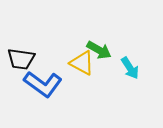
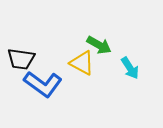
green arrow: moved 5 px up
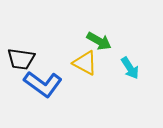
green arrow: moved 4 px up
yellow triangle: moved 3 px right
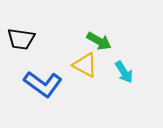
black trapezoid: moved 20 px up
yellow triangle: moved 2 px down
cyan arrow: moved 6 px left, 4 px down
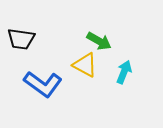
cyan arrow: rotated 125 degrees counterclockwise
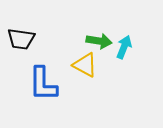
green arrow: rotated 20 degrees counterclockwise
cyan arrow: moved 25 px up
blue L-shape: rotated 54 degrees clockwise
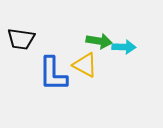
cyan arrow: rotated 70 degrees clockwise
blue L-shape: moved 10 px right, 10 px up
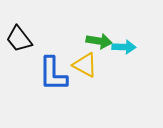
black trapezoid: moved 2 px left; rotated 44 degrees clockwise
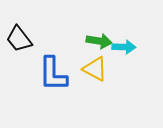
yellow triangle: moved 10 px right, 4 px down
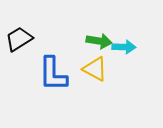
black trapezoid: rotated 96 degrees clockwise
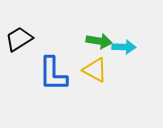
yellow triangle: moved 1 px down
